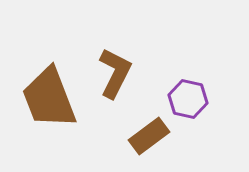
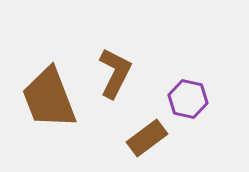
brown rectangle: moved 2 px left, 2 px down
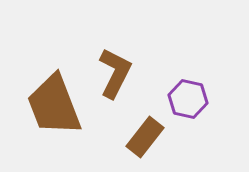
brown trapezoid: moved 5 px right, 7 px down
brown rectangle: moved 2 px left, 1 px up; rotated 15 degrees counterclockwise
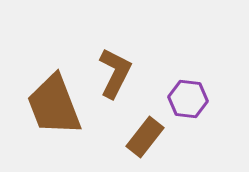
purple hexagon: rotated 6 degrees counterclockwise
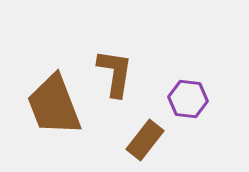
brown L-shape: rotated 18 degrees counterclockwise
brown rectangle: moved 3 px down
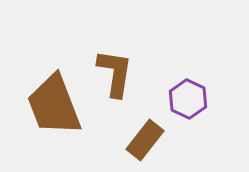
purple hexagon: rotated 18 degrees clockwise
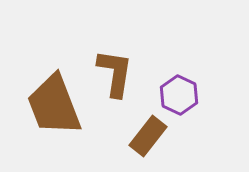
purple hexagon: moved 9 px left, 4 px up
brown rectangle: moved 3 px right, 4 px up
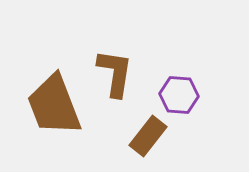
purple hexagon: rotated 21 degrees counterclockwise
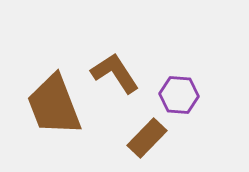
brown L-shape: rotated 42 degrees counterclockwise
brown rectangle: moved 1 px left, 2 px down; rotated 6 degrees clockwise
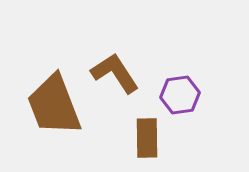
purple hexagon: moved 1 px right; rotated 12 degrees counterclockwise
brown rectangle: rotated 45 degrees counterclockwise
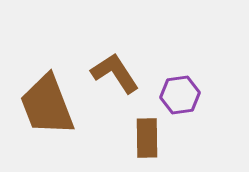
brown trapezoid: moved 7 px left
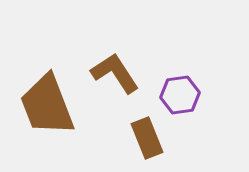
brown rectangle: rotated 21 degrees counterclockwise
